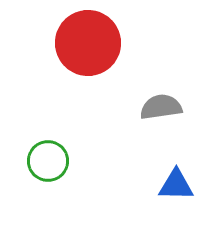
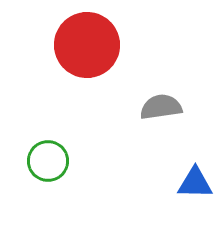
red circle: moved 1 px left, 2 px down
blue triangle: moved 19 px right, 2 px up
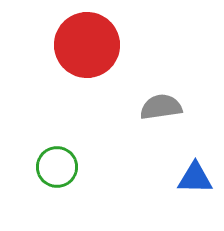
green circle: moved 9 px right, 6 px down
blue triangle: moved 5 px up
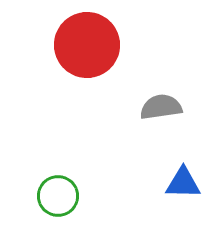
green circle: moved 1 px right, 29 px down
blue triangle: moved 12 px left, 5 px down
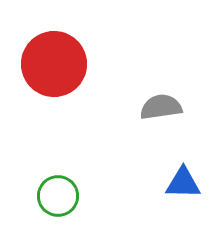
red circle: moved 33 px left, 19 px down
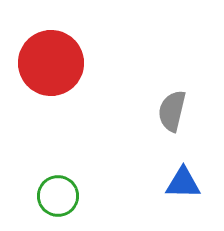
red circle: moved 3 px left, 1 px up
gray semicircle: moved 11 px right, 4 px down; rotated 69 degrees counterclockwise
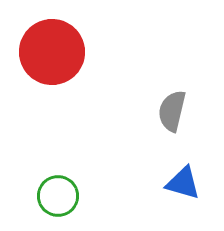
red circle: moved 1 px right, 11 px up
blue triangle: rotated 15 degrees clockwise
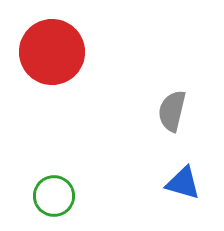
green circle: moved 4 px left
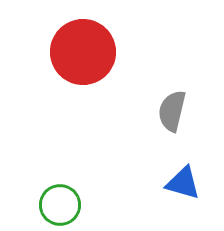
red circle: moved 31 px right
green circle: moved 6 px right, 9 px down
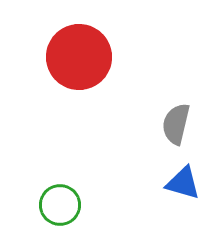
red circle: moved 4 px left, 5 px down
gray semicircle: moved 4 px right, 13 px down
